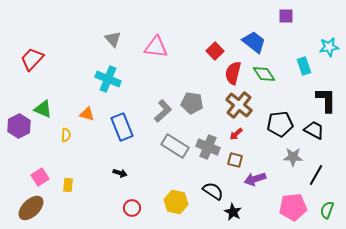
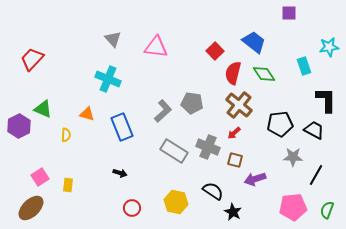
purple square: moved 3 px right, 3 px up
red arrow: moved 2 px left, 1 px up
gray rectangle: moved 1 px left, 5 px down
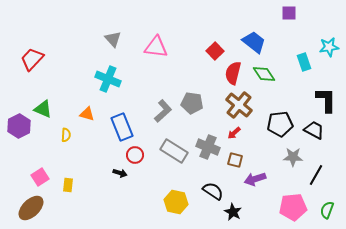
cyan rectangle: moved 4 px up
red circle: moved 3 px right, 53 px up
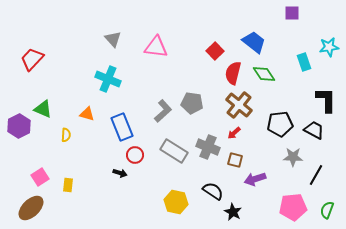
purple square: moved 3 px right
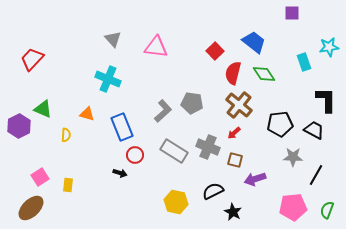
black semicircle: rotated 60 degrees counterclockwise
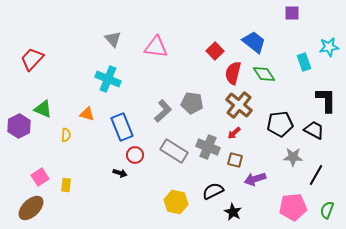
yellow rectangle: moved 2 px left
